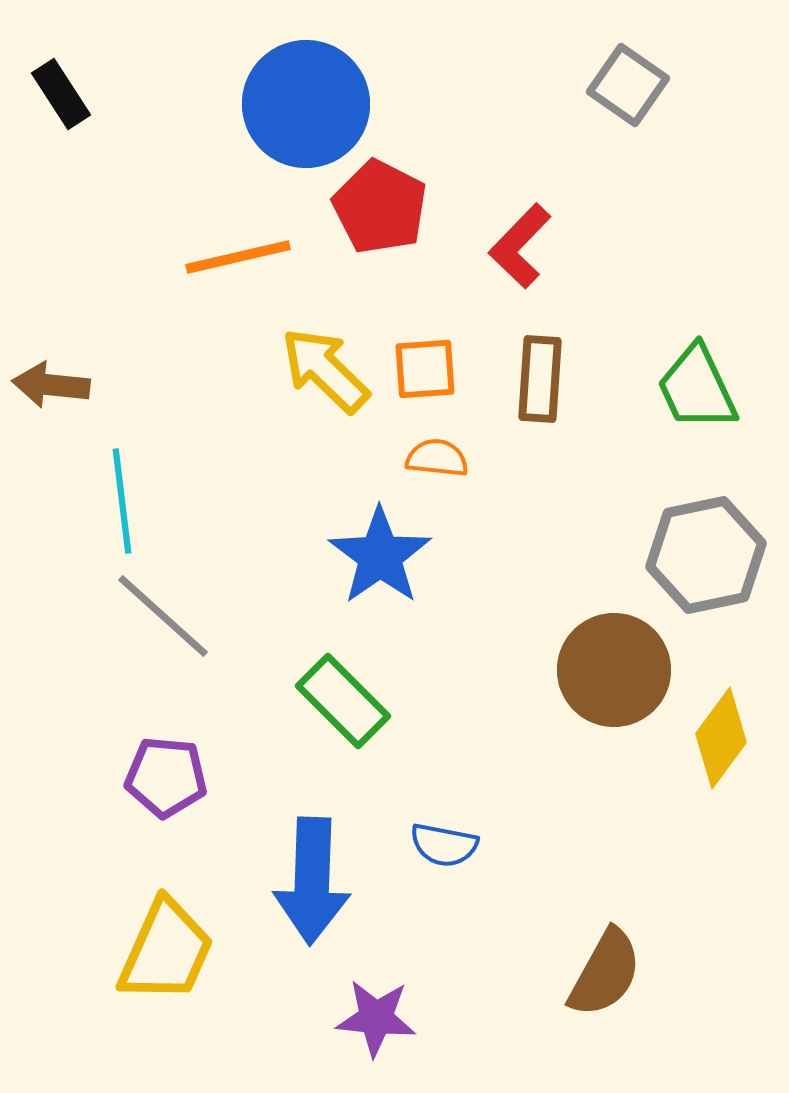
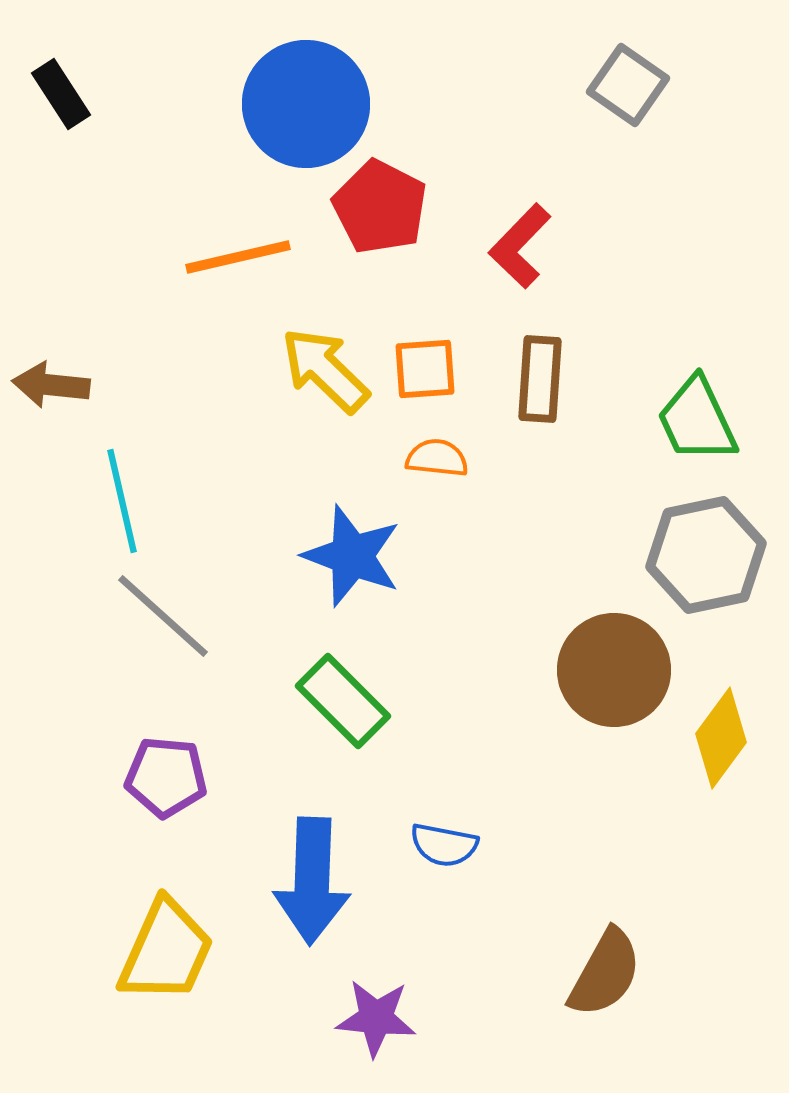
green trapezoid: moved 32 px down
cyan line: rotated 6 degrees counterclockwise
blue star: moved 28 px left; rotated 16 degrees counterclockwise
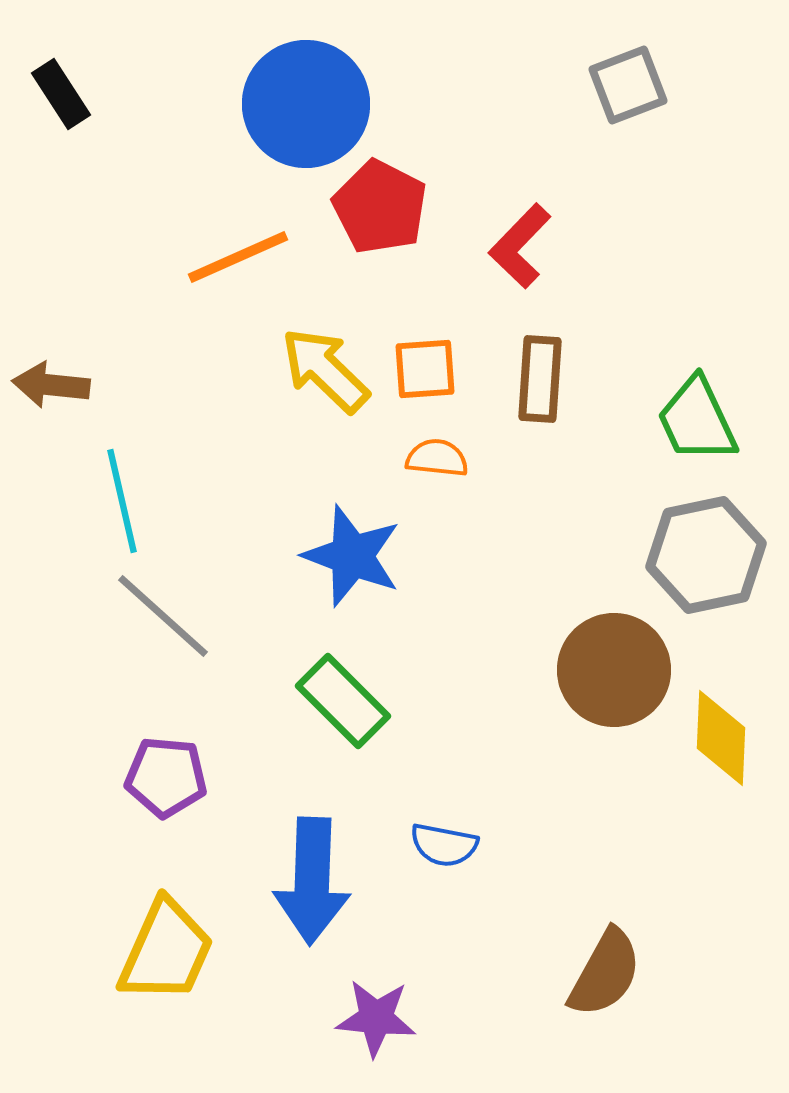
gray square: rotated 34 degrees clockwise
orange line: rotated 11 degrees counterclockwise
yellow diamond: rotated 34 degrees counterclockwise
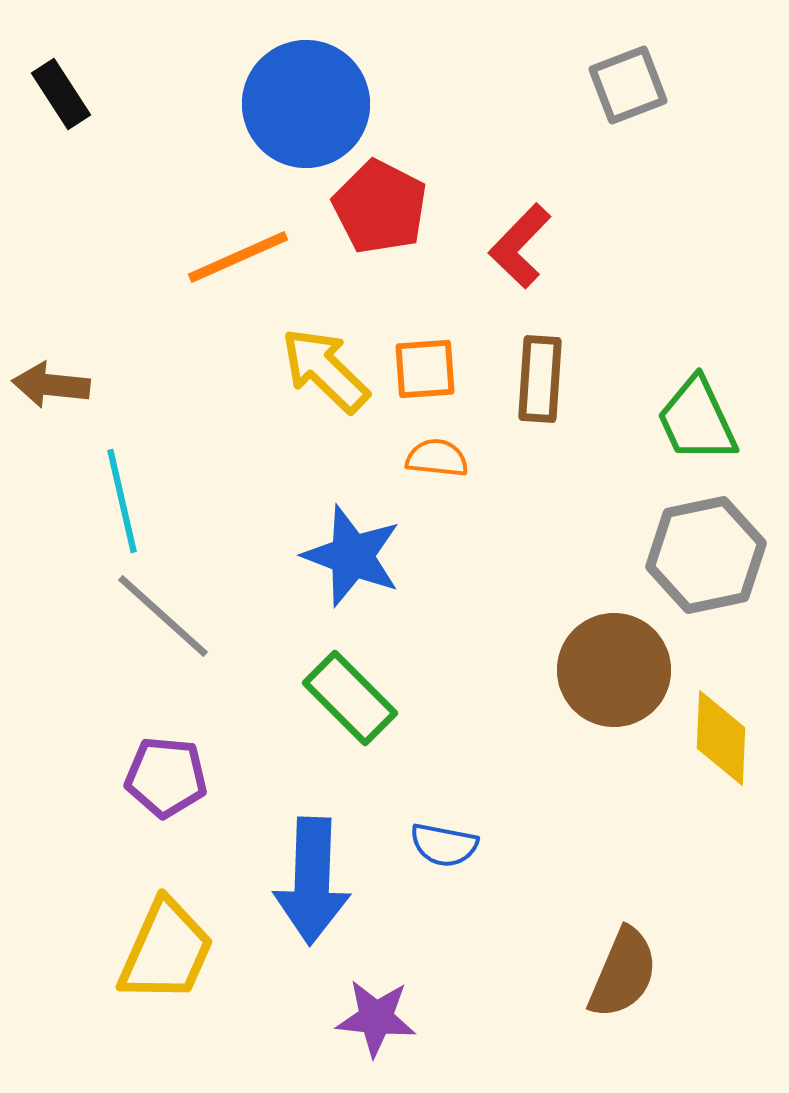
green rectangle: moved 7 px right, 3 px up
brown semicircle: moved 18 px right; rotated 6 degrees counterclockwise
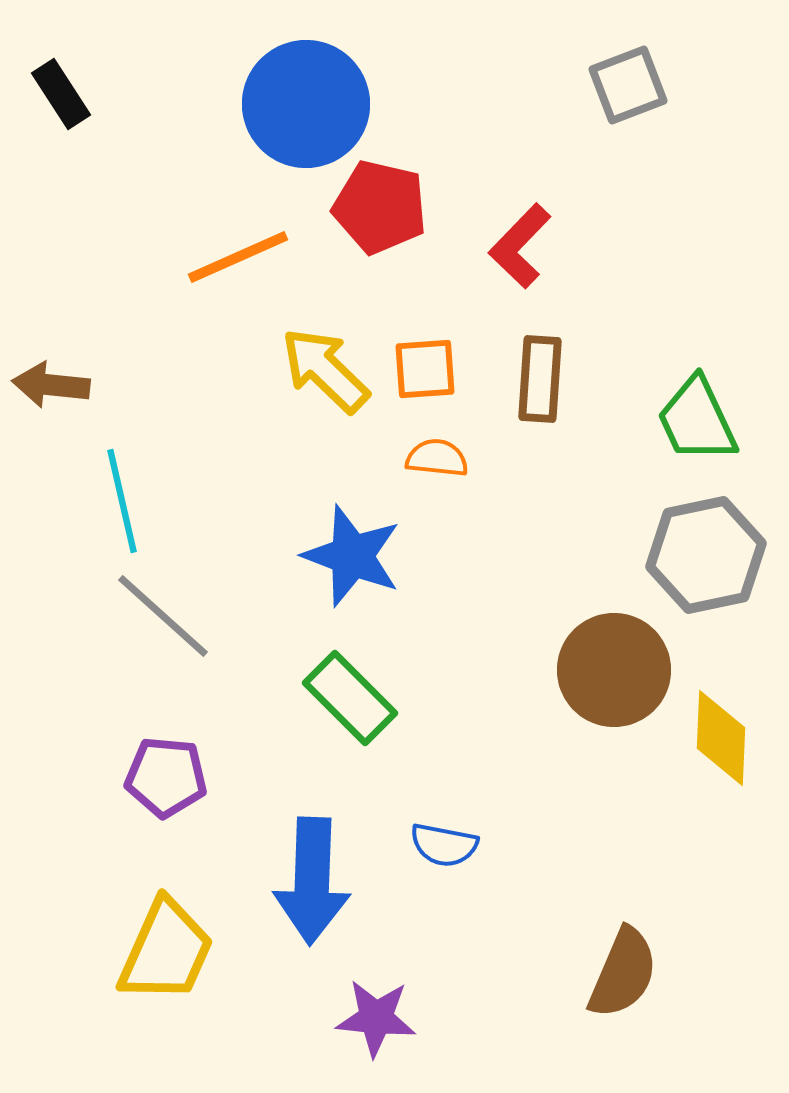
red pentagon: rotated 14 degrees counterclockwise
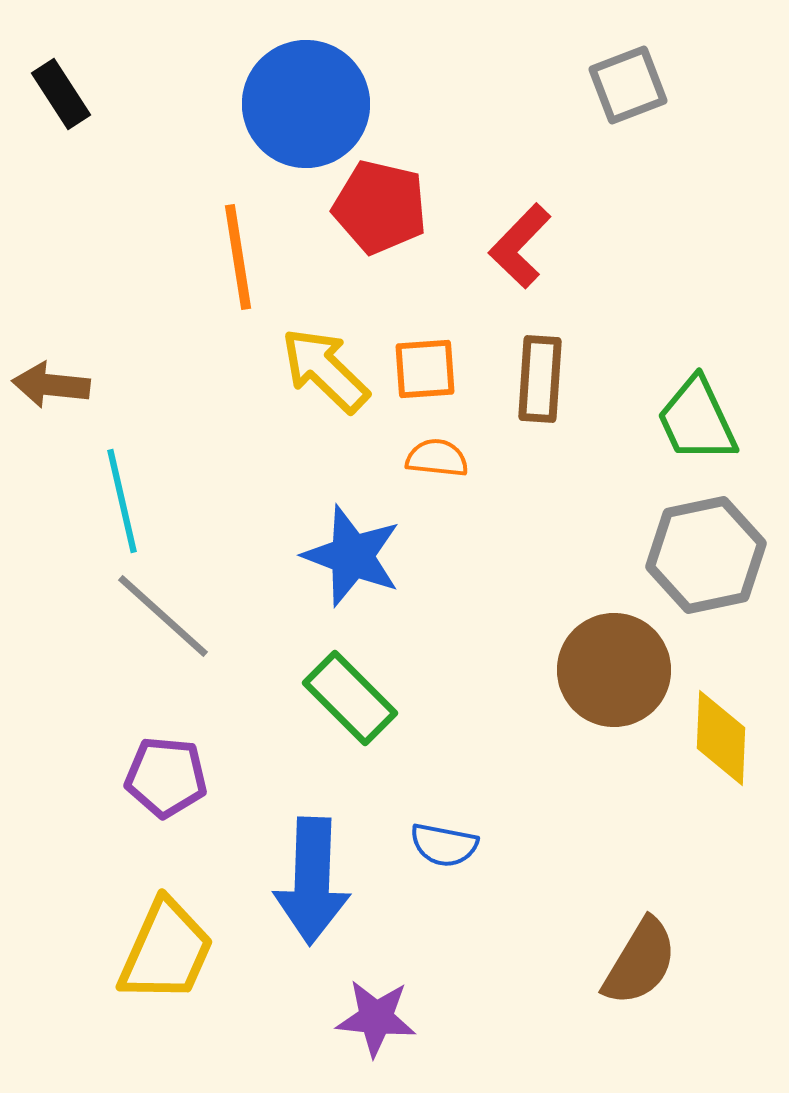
orange line: rotated 75 degrees counterclockwise
brown semicircle: moved 17 px right, 11 px up; rotated 8 degrees clockwise
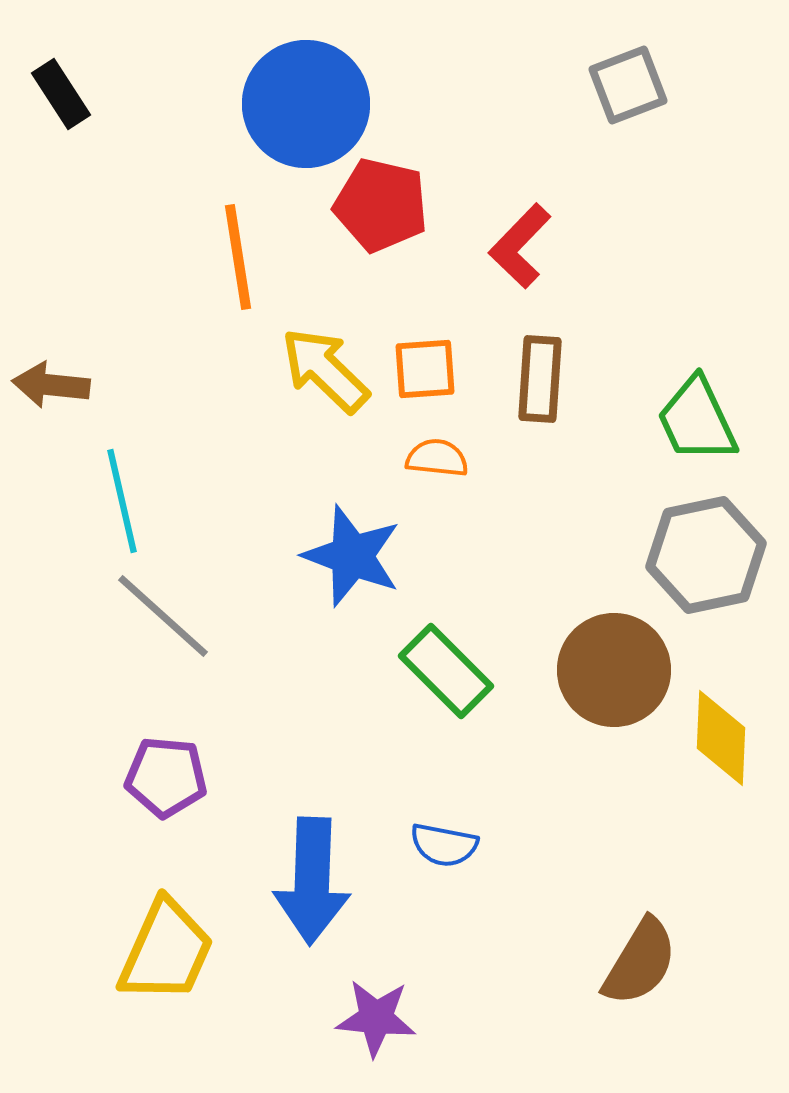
red pentagon: moved 1 px right, 2 px up
green rectangle: moved 96 px right, 27 px up
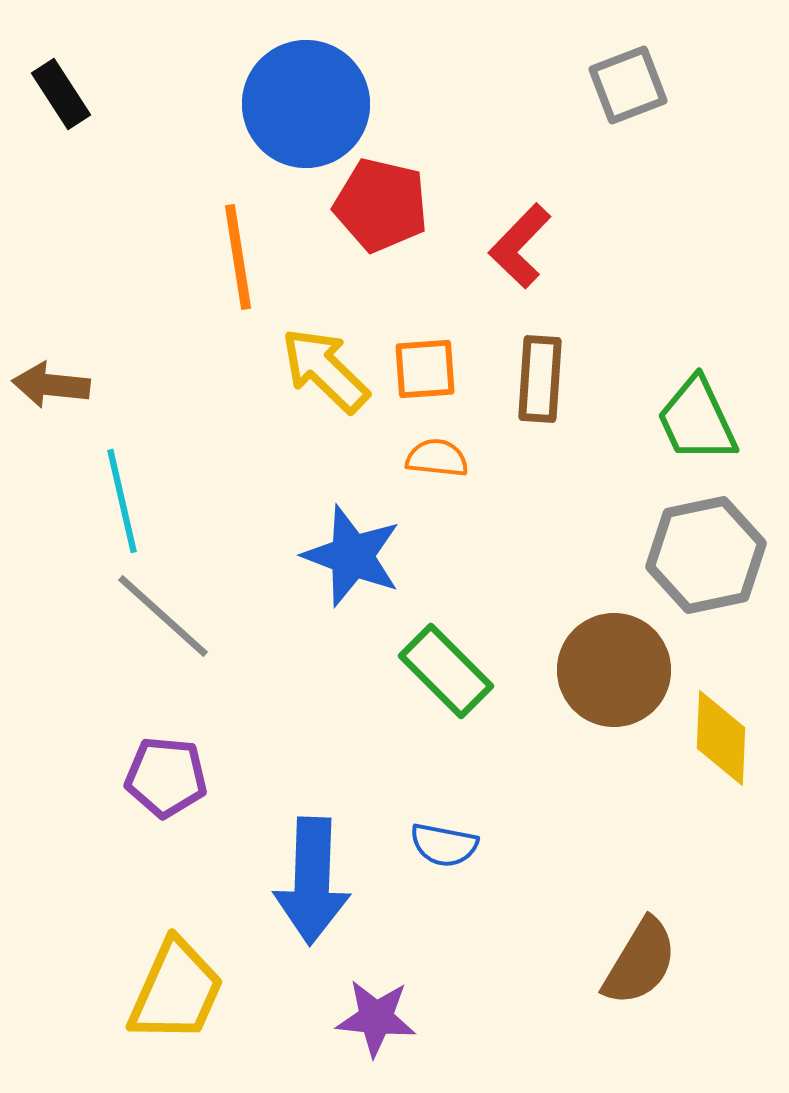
yellow trapezoid: moved 10 px right, 40 px down
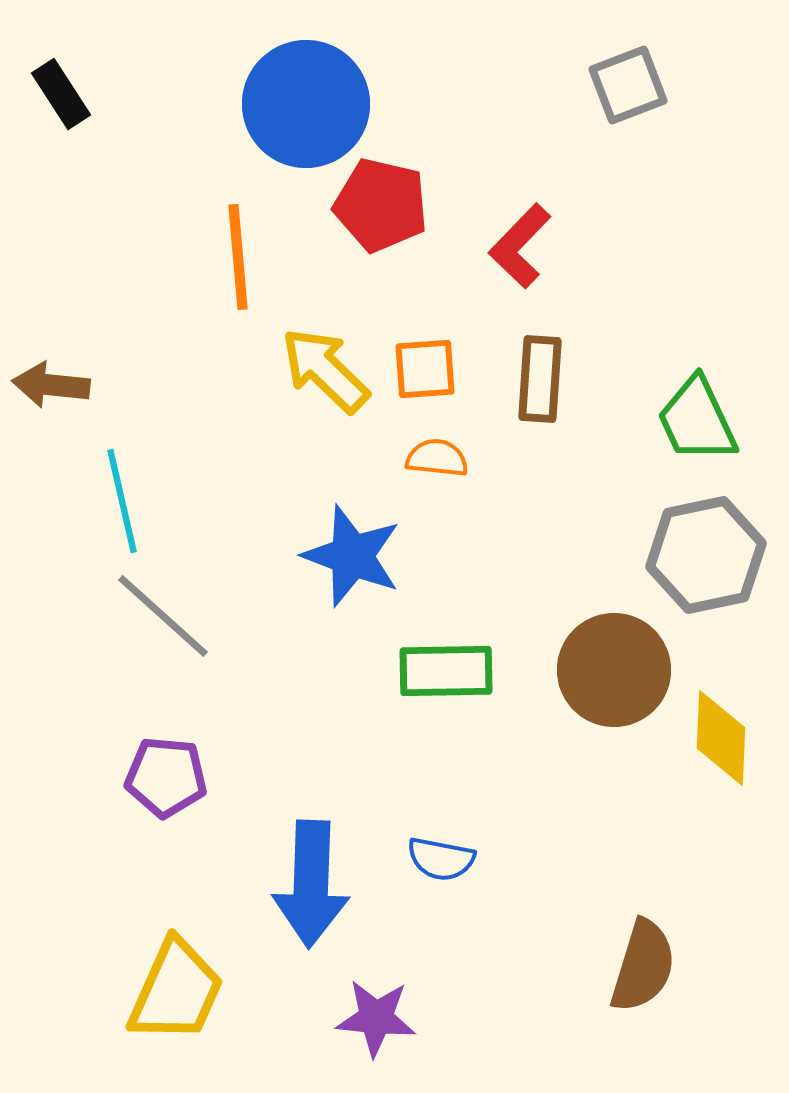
orange line: rotated 4 degrees clockwise
green rectangle: rotated 46 degrees counterclockwise
blue semicircle: moved 3 px left, 14 px down
blue arrow: moved 1 px left, 3 px down
brown semicircle: moved 3 px right, 4 px down; rotated 14 degrees counterclockwise
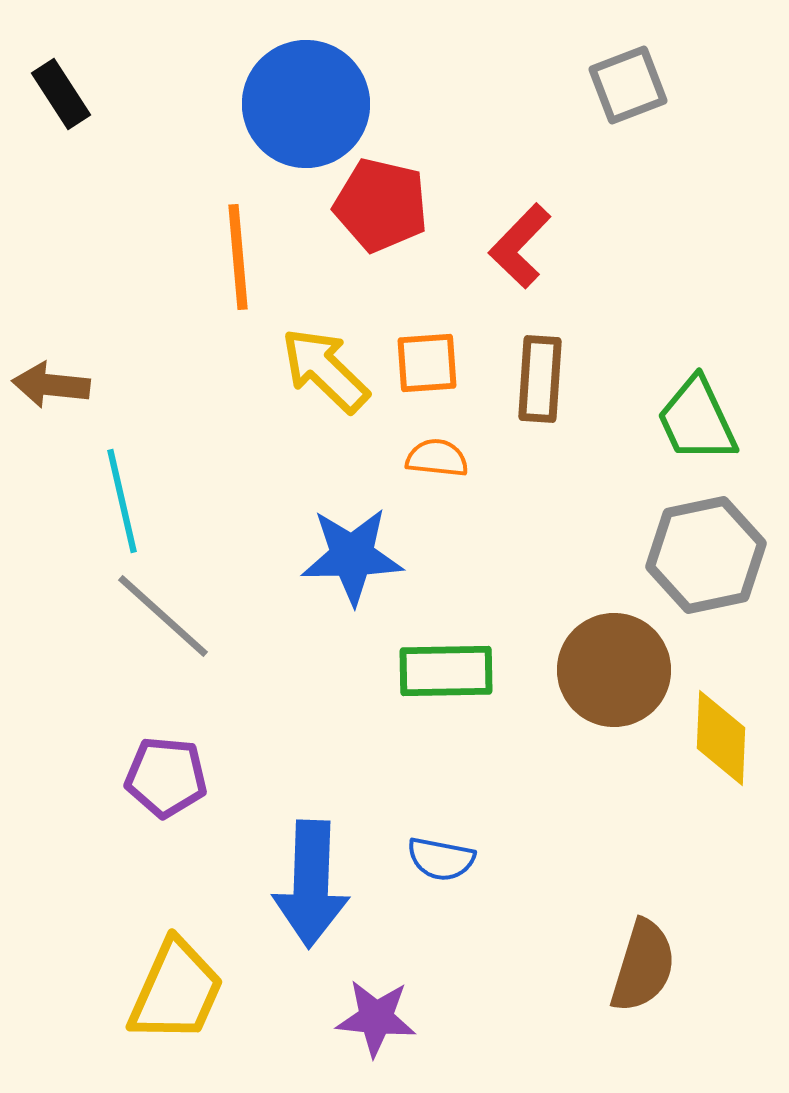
orange square: moved 2 px right, 6 px up
blue star: rotated 22 degrees counterclockwise
